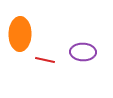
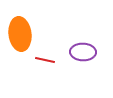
orange ellipse: rotated 8 degrees counterclockwise
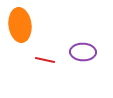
orange ellipse: moved 9 px up
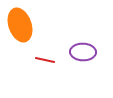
orange ellipse: rotated 12 degrees counterclockwise
